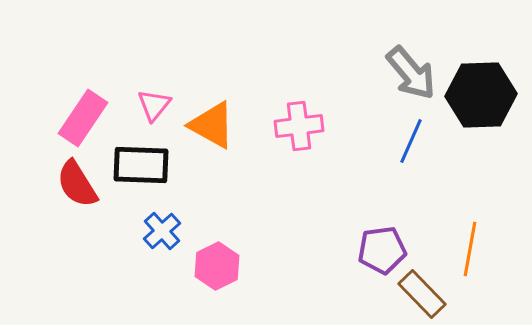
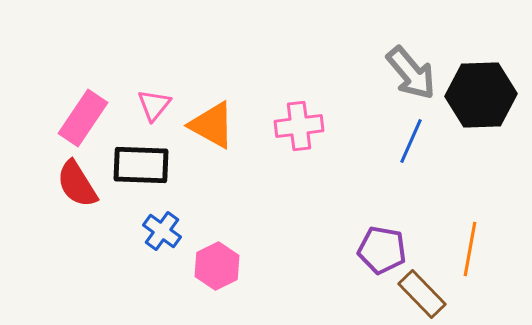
blue cross: rotated 12 degrees counterclockwise
purple pentagon: rotated 18 degrees clockwise
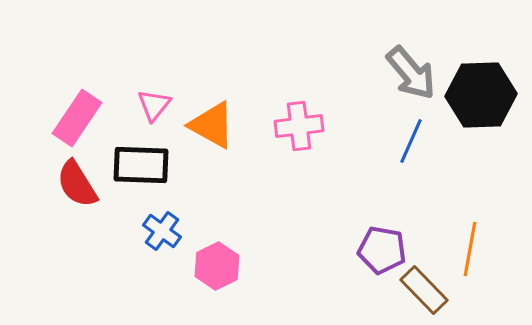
pink rectangle: moved 6 px left
brown rectangle: moved 2 px right, 4 px up
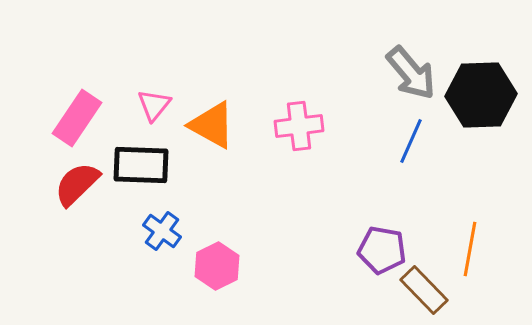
red semicircle: rotated 78 degrees clockwise
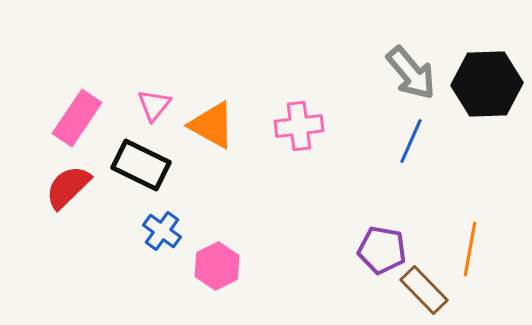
black hexagon: moved 6 px right, 11 px up
black rectangle: rotated 24 degrees clockwise
red semicircle: moved 9 px left, 3 px down
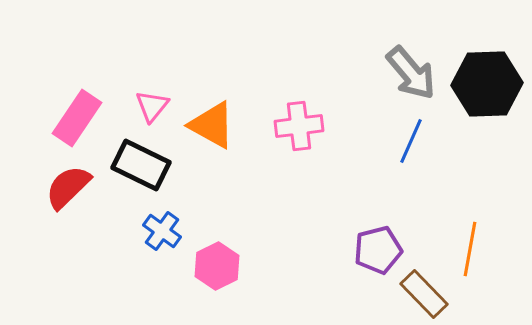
pink triangle: moved 2 px left, 1 px down
purple pentagon: moved 4 px left; rotated 24 degrees counterclockwise
brown rectangle: moved 4 px down
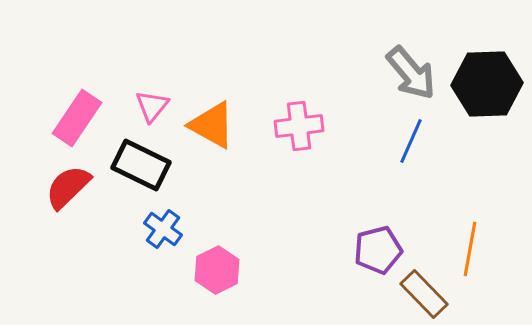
blue cross: moved 1 px right, 2 px up
pink hexagon: moved 4 px down
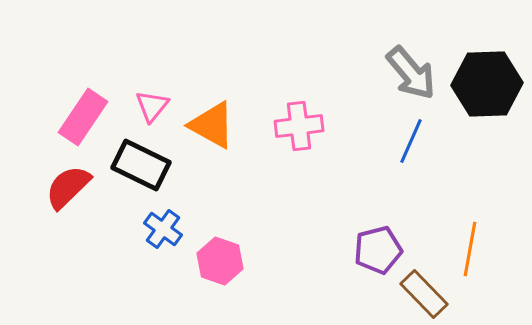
pink rectangle: moved 6 px right, 1 px up
pink hexagon: moved 3 px right, 9 px up; rotated 15 degrees counterclockwise
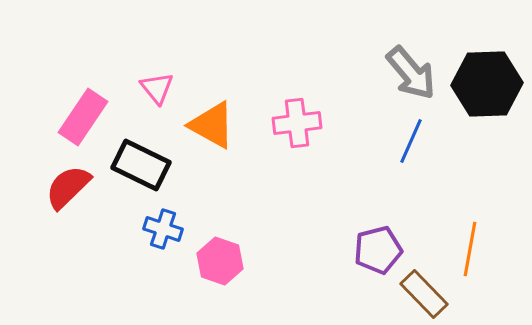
pink triangle: moved 5 px right, 18 px up; rotated 18 degrees counterclockwise
pink cross: moved 2 px left, 3 px up
blue cross: rotated 18 degrees counterclockwise
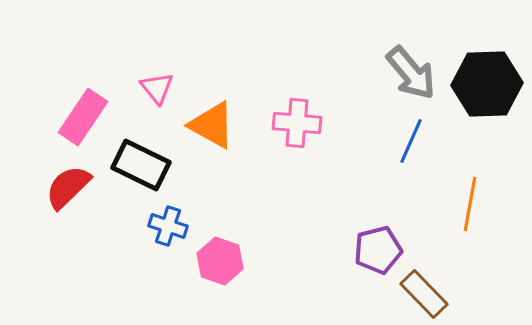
pink cross: rotated 12 degrees clockwise
blue cross: moved 5 px right, 3 px up
orange line: moved 45 px up
